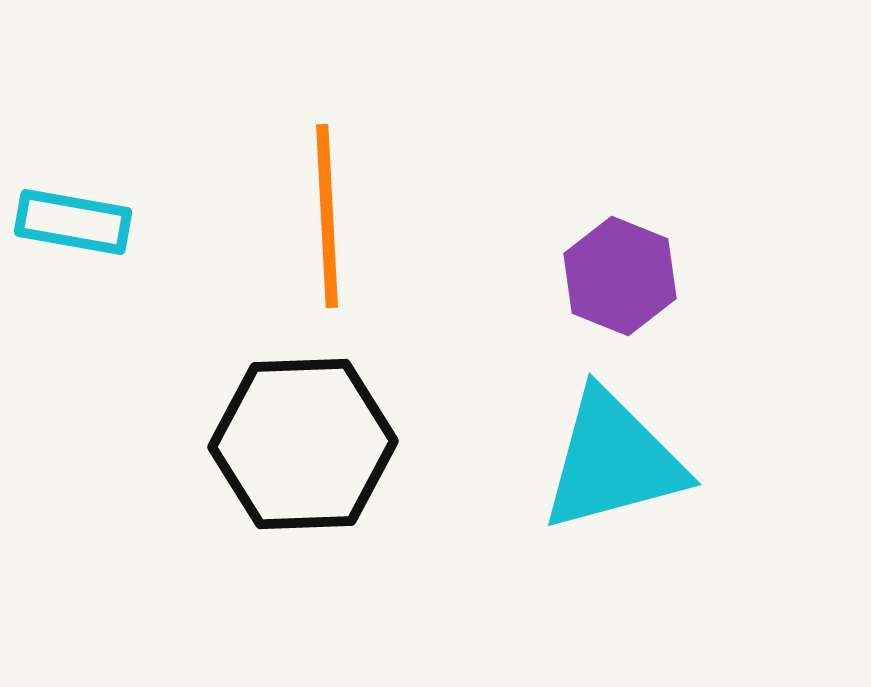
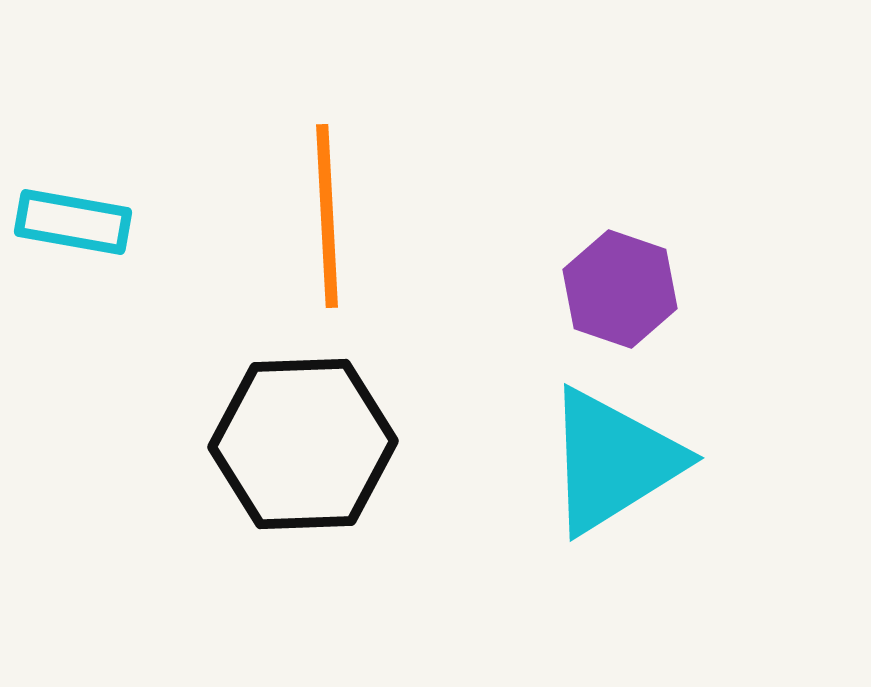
purple hexagon: moved 13 px down; rotated 3 degrees counterclockwise
cyan triangle: rotated 17 degrees counterclockwise
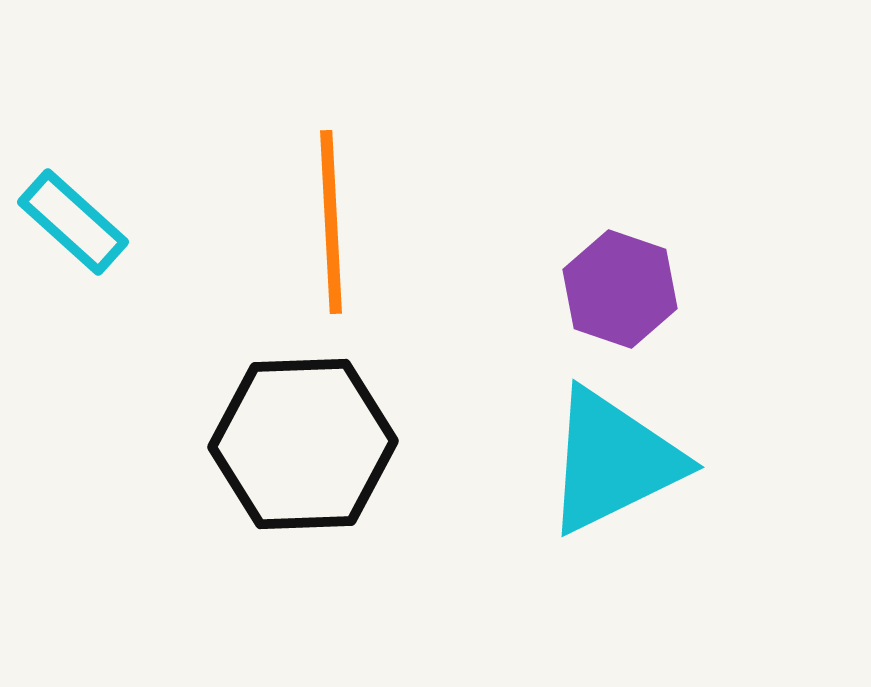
orange line: moved 4 px right, 6 px down
cyan rectangle: rotated 32 degrees clockwise
cyan triangle: rotated 6 degrees clockwise
